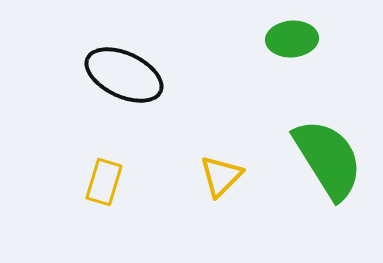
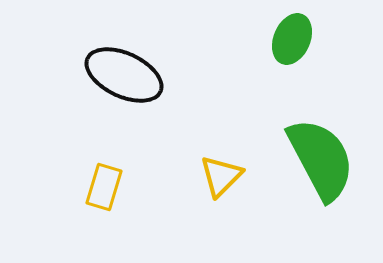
green ellipse: rotated 63 degrees counterclockwise
green semicircle: moved 7 px left; rotated 4 degrees clockwise
yellow rectangle: moved 5 px down
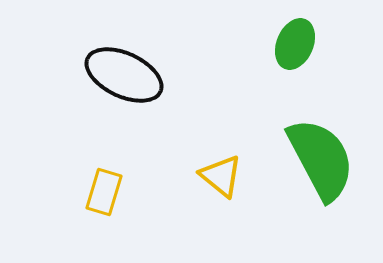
green ellipse: moved 3 px right, 5 px down
yellow triangle: rotated 36 degrees counterclockwise
yellow rectangle: moved 5 px down
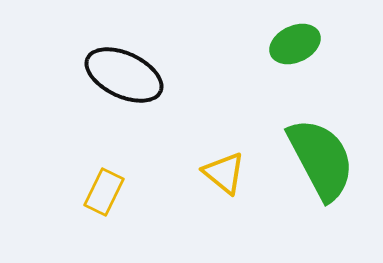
green ellipse: rotated 42 degrees clockwise
yellow triangle: moved 3 px right, 3 px up
yellow rectangle: rotated 9 degrees clockwise
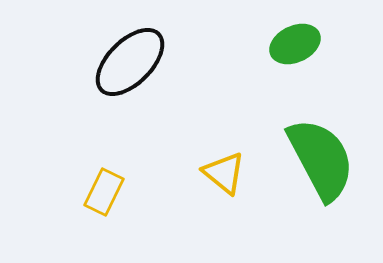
black ellipse: moved 6 px right, 13 px up; rotated 70 degrees counterclockwise
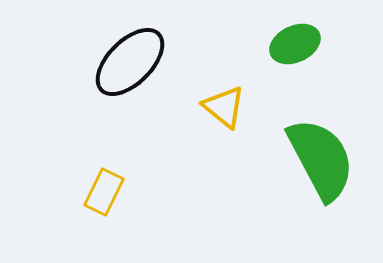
yellow triangle: moved 66 px up
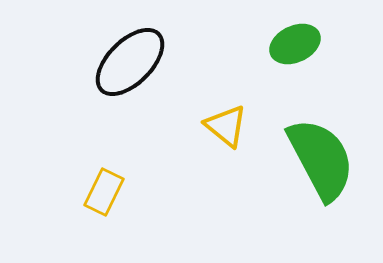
yellow triangle: moved 2 px right, 19 px down
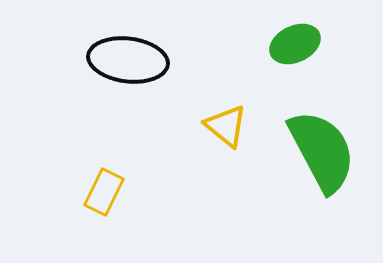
black ellipse: moved 2 px left, 2 px up; rotated 52 degrees clockwise
green semicircle: moved 1 px right, 8 px up
